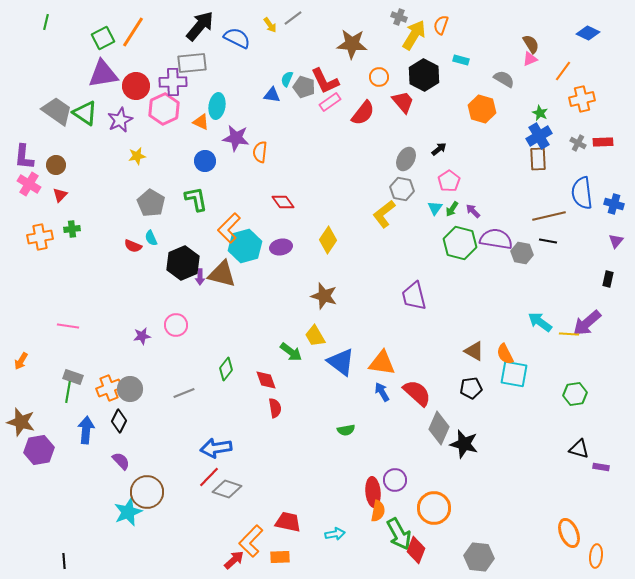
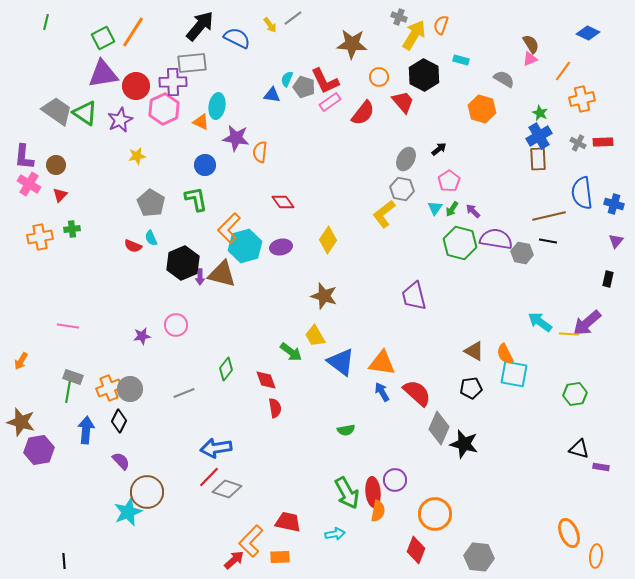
blue circle at (205, 161): moved 4 px down
orange circle at (434, 508): moved 1 px right, 6 px down
green arrow at (399, 534): moved 52 px left, 41 px up
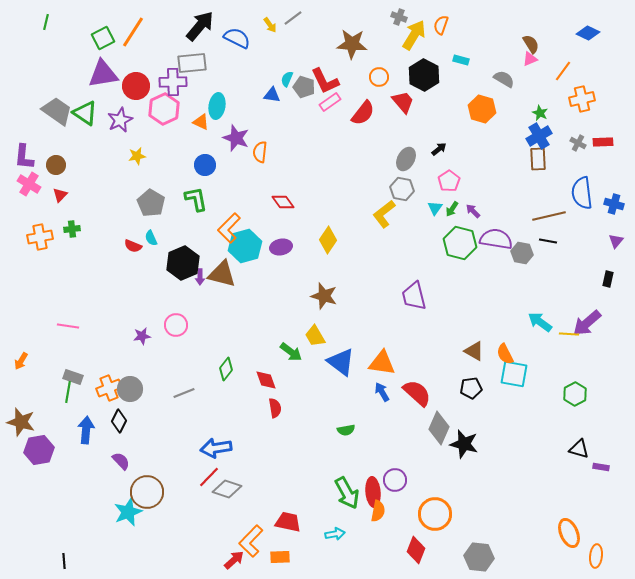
purple star at (236, 138): rotated 12 degrees clockwise
green hexagon at (575, 394): rotated 20 degrees counterclockwise
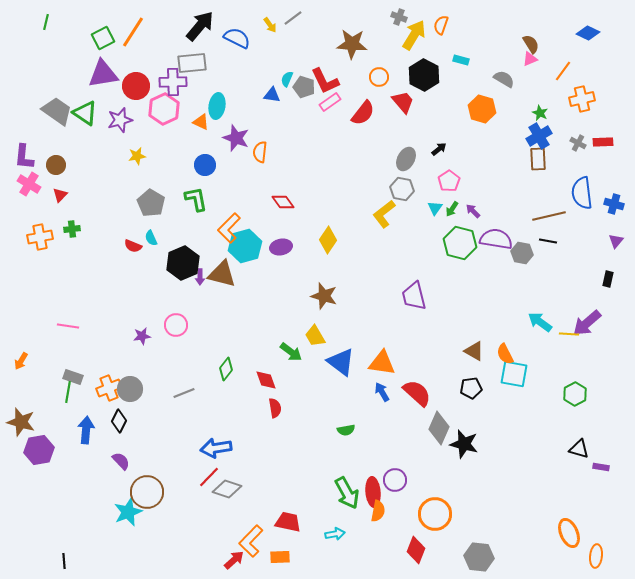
purple star at (120, 120): rotated 10 degrees clockwise
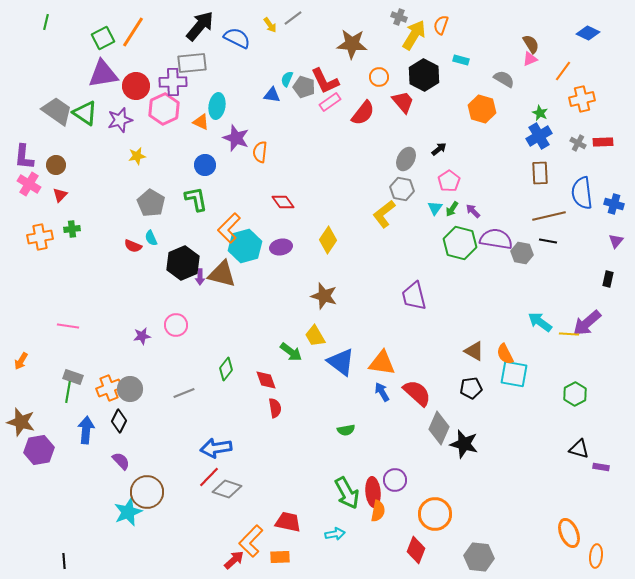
brown rectangle at (538, 159): moved 2 px right, 14 px down
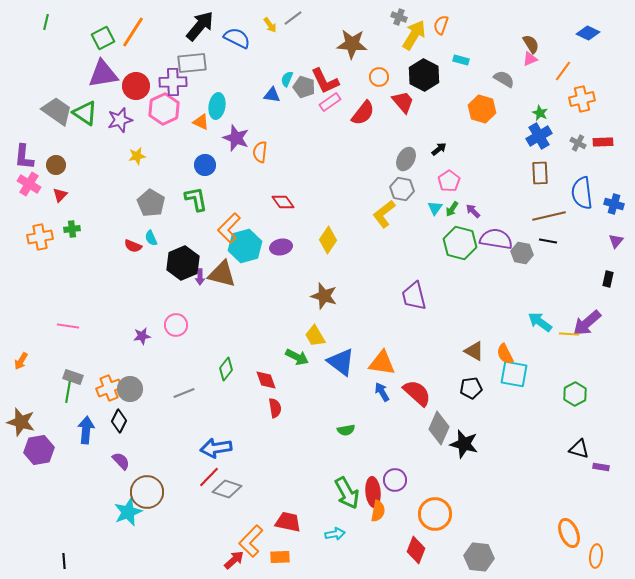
green arrow at (291, 352): moved 6 px right, 5 px down; rotated 10 degrees counterclockwise
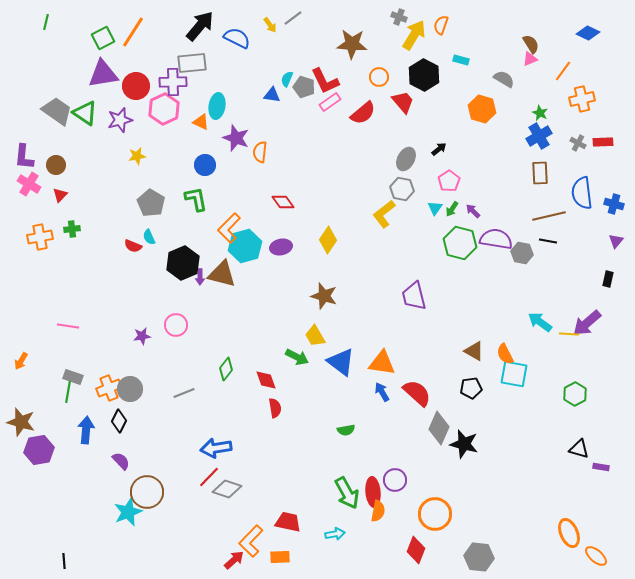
red semicircle at (363, 113): rotated 12 degrees clockwise
cyan semicircle at (151, 238): moved 2 px left, 1 px up
orange ellipse at (596, 556): rotated 55 degrees counterclockwise
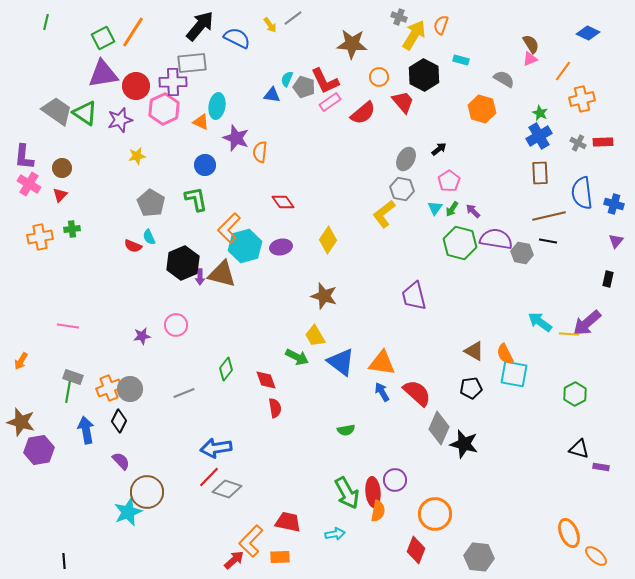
brown circle at (56, 165): moved 6 px right, 3 px down
blue arrow at (86, 430): rotated 16 degrees counterclockwise
